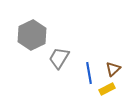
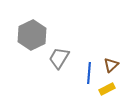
brown triangle: moved 2 px left, 4 px up
blue line: rotated 15 degrees clockwise
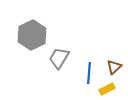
brown triangle: moved 3 px right, 2 px down
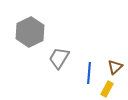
gray hexagon: moved 2 px left, 3 px up
brown triangle: moved 1 px right
yellow rectangle: rotated 35 degrees counterclockwise
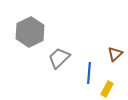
gray trapezoid: rotated 15 degrees clockwise
brown triangle: moved 13 px up
